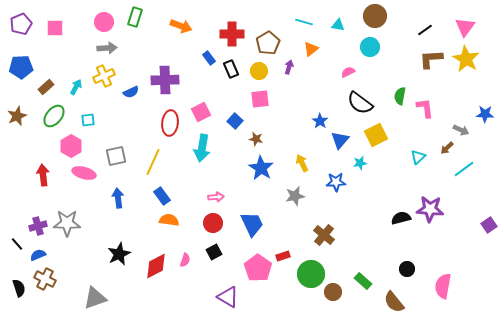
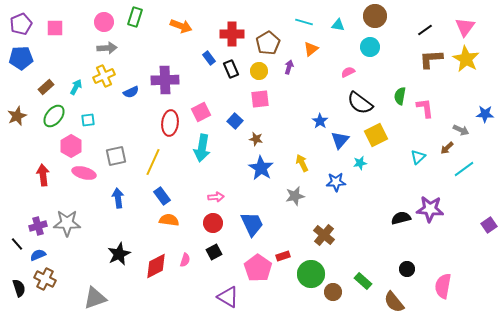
blue pentagon at (21, 67): moved 9 px up
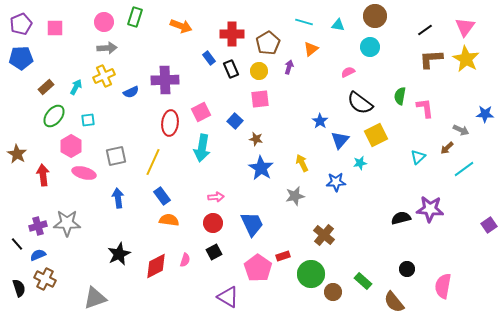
brown star at (17, 116): moved 38 px down; rotated 18 degrees counterclockwise
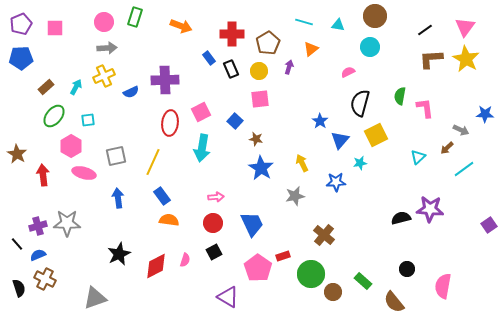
black semicircle at (360, 103): rotated 68 degrees clockwise
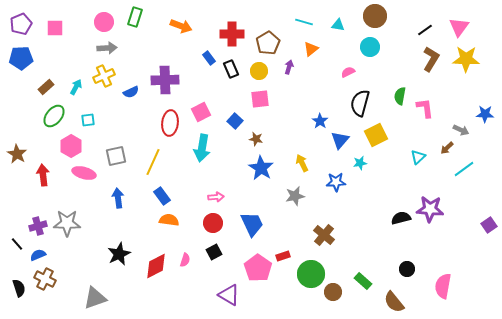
pink triangle at (465, 27): moved 6 px left
brown L-shape at (431, 59): rotated 125 degrees clockwise
yellow star at (466, 59): rotated 28 degrees counterclockwise
purple triangle at (228, 297): moved 1 px right, 2 px up
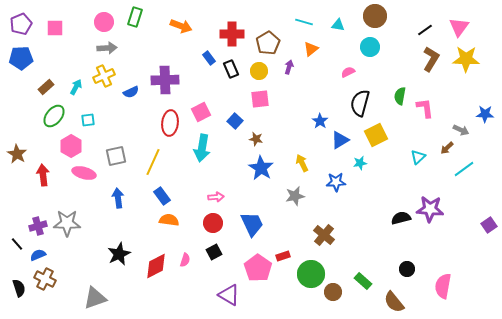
blue triangle at (340, 140): rotated 18 degrees clockwise
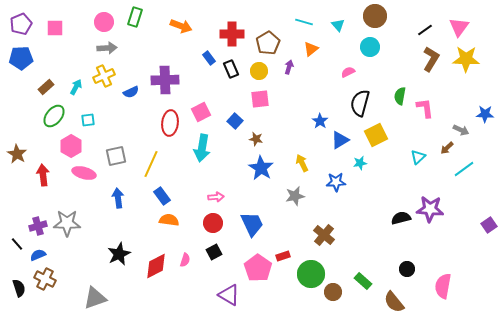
cyan triangle at (338, 25): rotated 40 degrees clockwise
yellow line at (153, 162): moved 2 px left, 2 px down
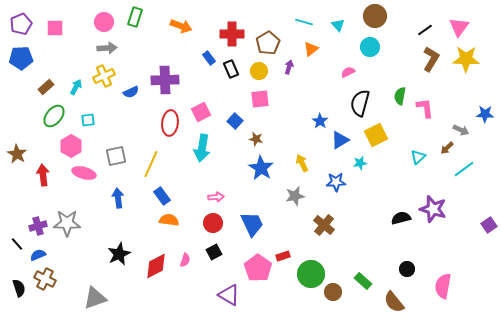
purple star at (430, 209): moved 3 px right; rotated 12 degrees clockwise
brown cross at (324, 235): moved 10 px up
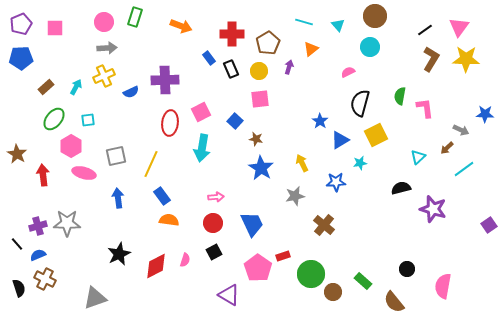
green ellipse at (54, 116): moved 3 px down
black semicircle at (401, 218): moved 30 px up
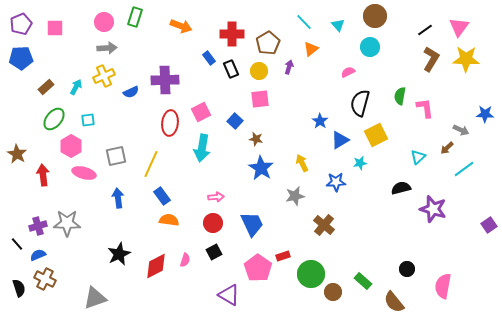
cyan line at (304, 22): rotated 30 degrees clockwise
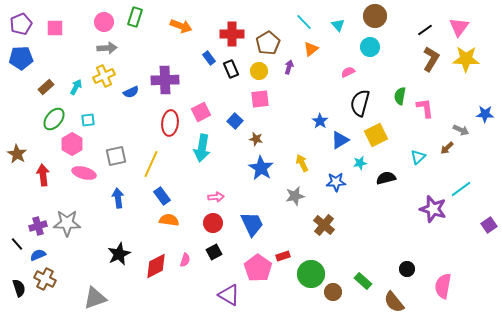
pink hexagon at (71, 146): moved 1 px right, 2 px up
cyan line at (464, 169): moved 3 px left, 20 px down
black semicircle at (401, 188): moved 15 px left, 10 px up
